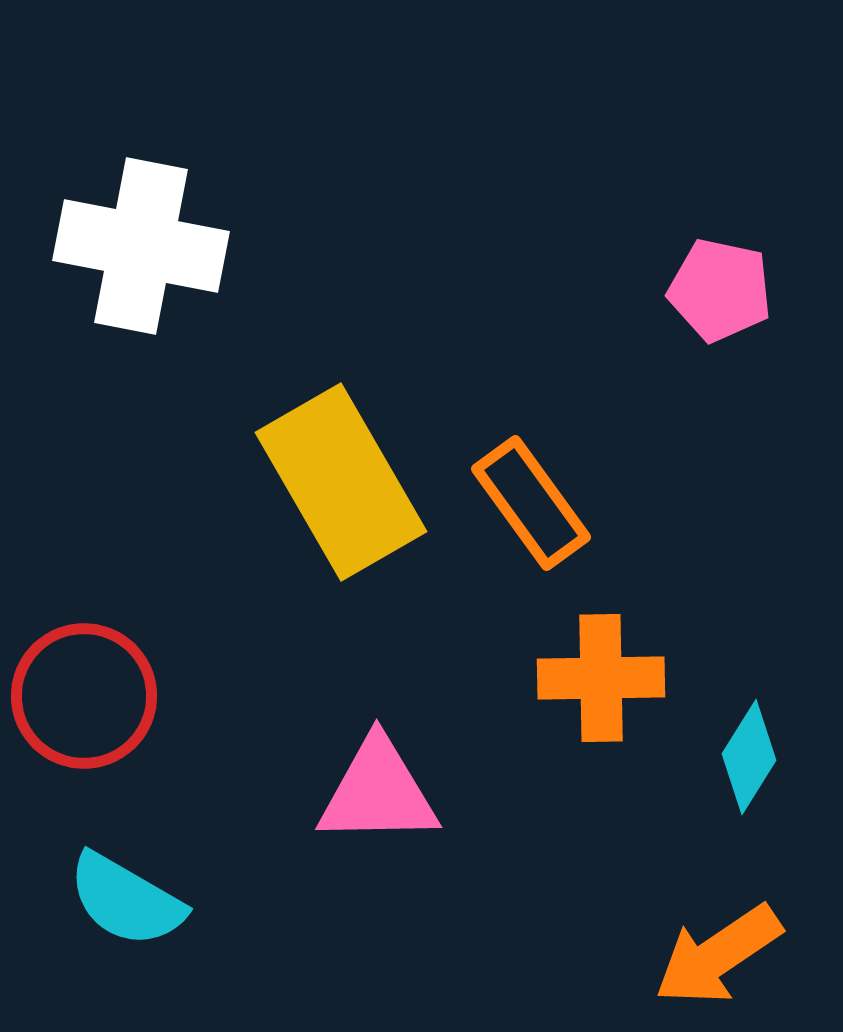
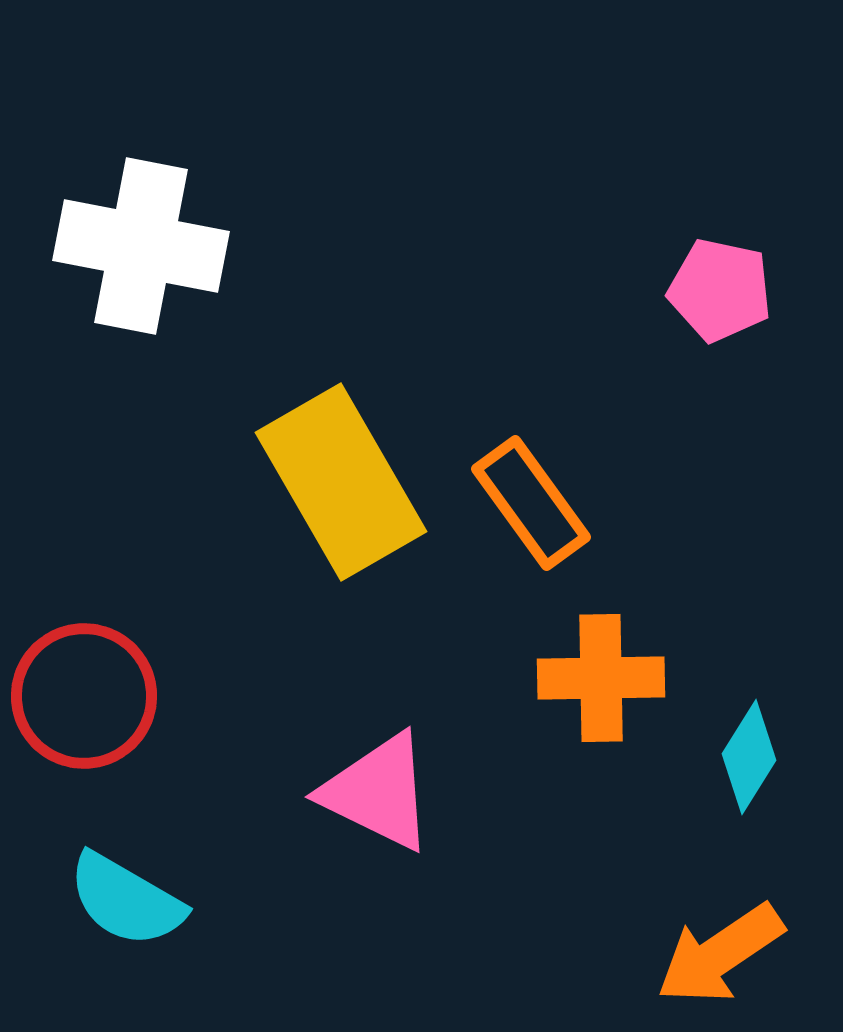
pink triangle: rotated 27 degrees clockwise
orange arrow: moved 2 px right, 1 px up
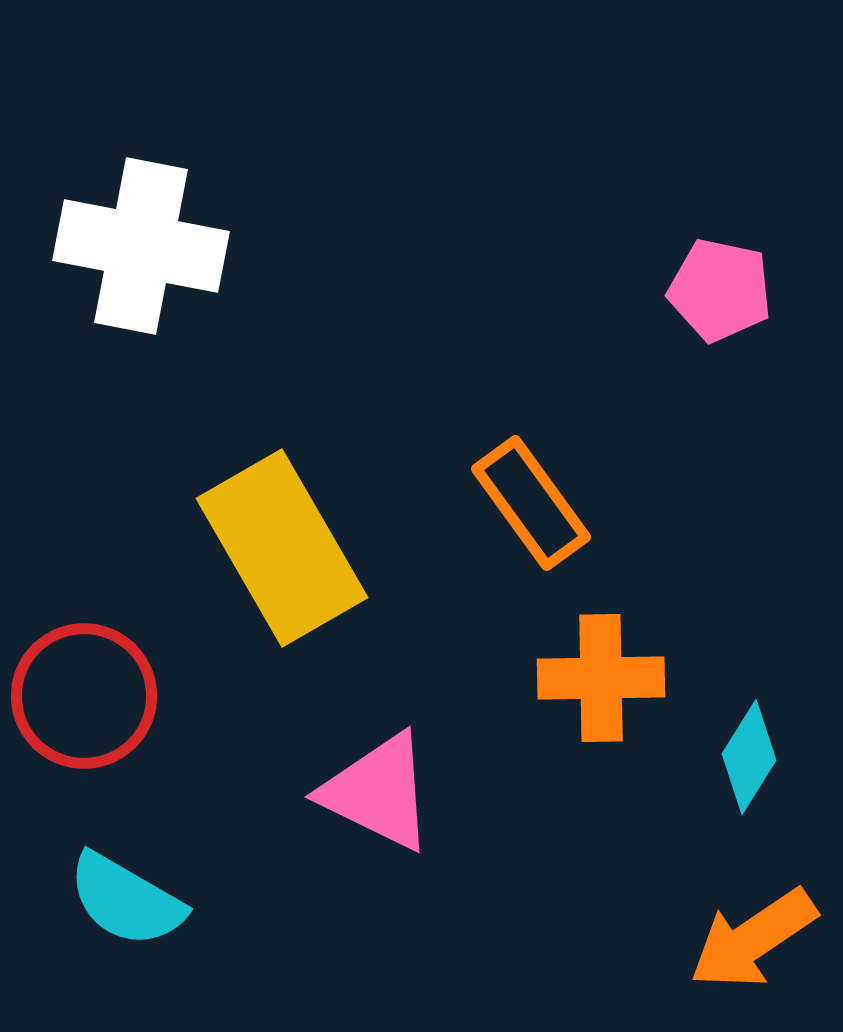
yellow rectangle: moved 59 px left, 66 px down
orange arrow: moved 33 px right, 15 px up
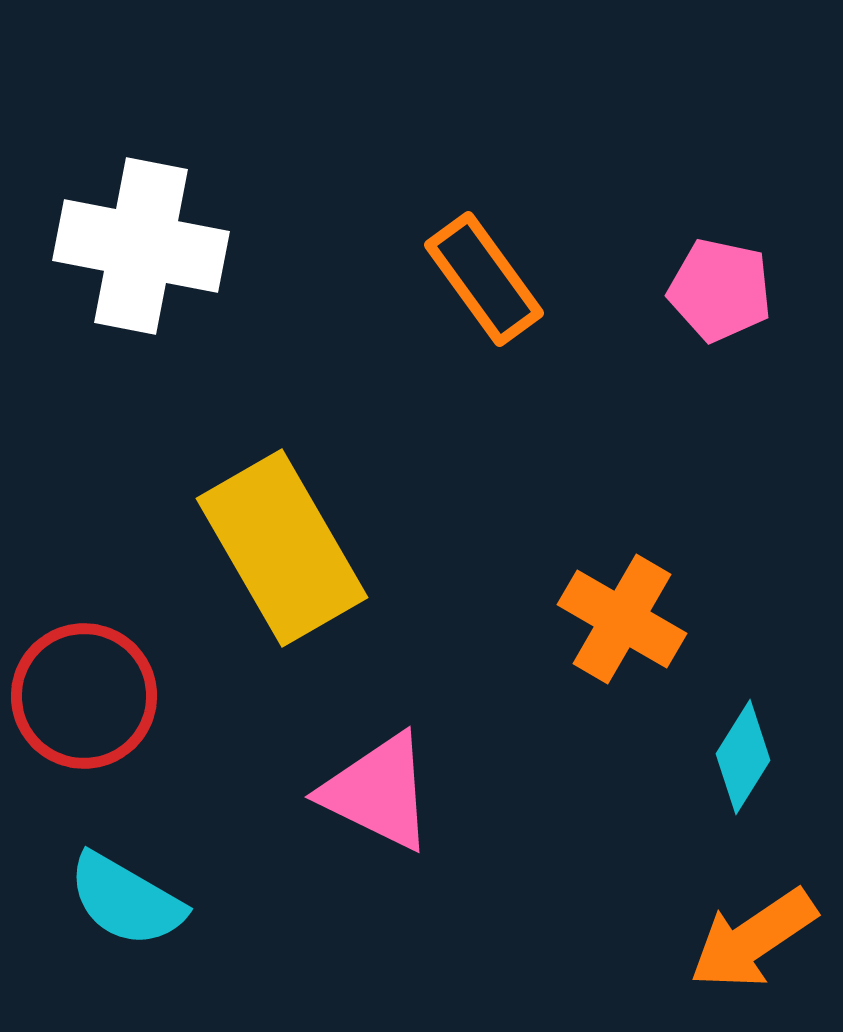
orange rectangle: moved 47 px left, 224 px up
orange cross: moved 21 px right, 59 px up; rotated 31 degrees clockwise
cyan diamond: moved 6 px left
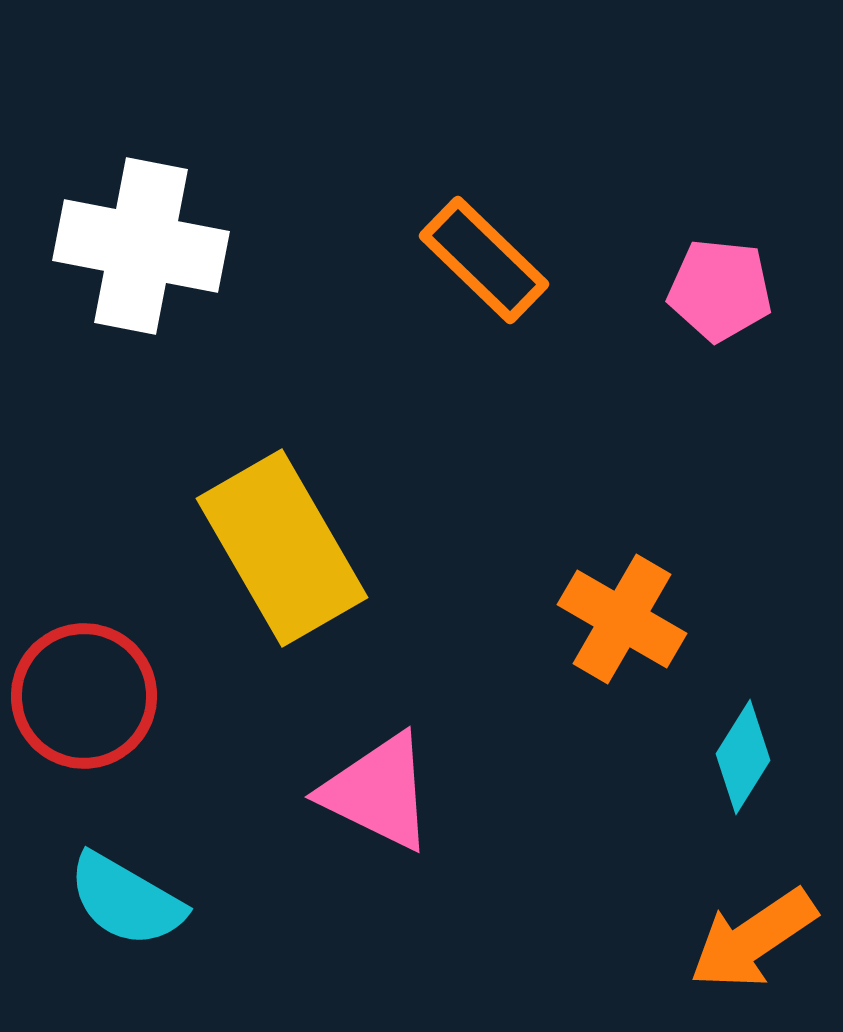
orange rectangle: moved 19 px up; rotated 10 degrees counterclockwise
pink pentagon: rotated 6 degrees counterclockwise
